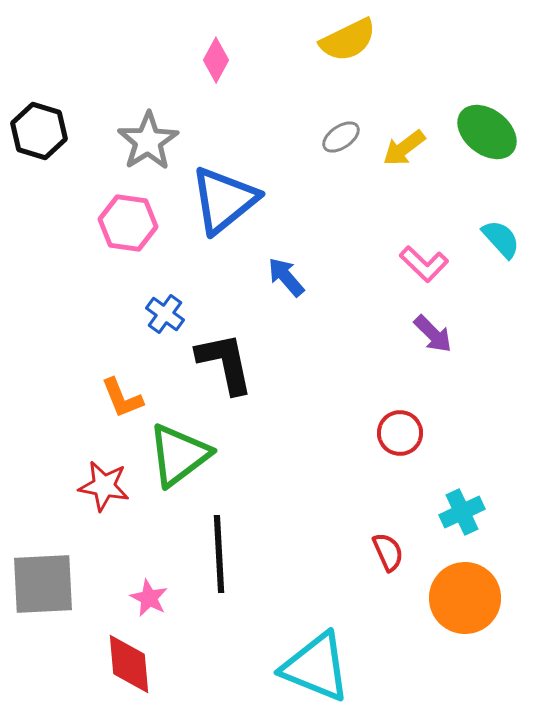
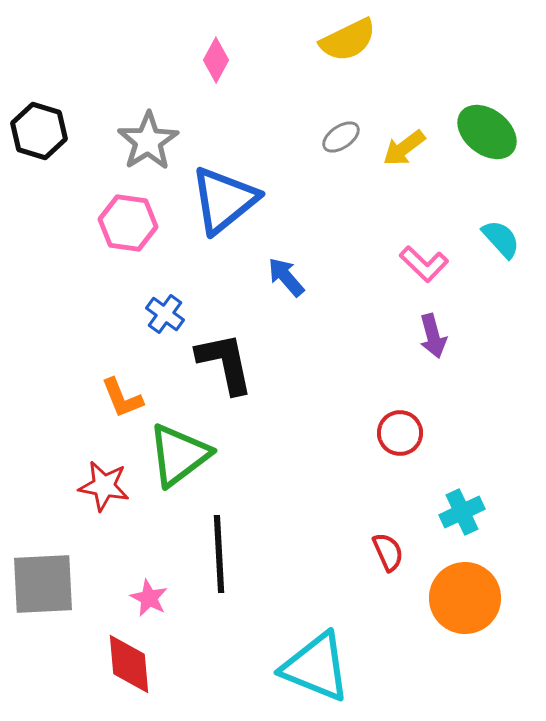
purple arrow: moved 2 px down; rotated 30 degrees clockwise
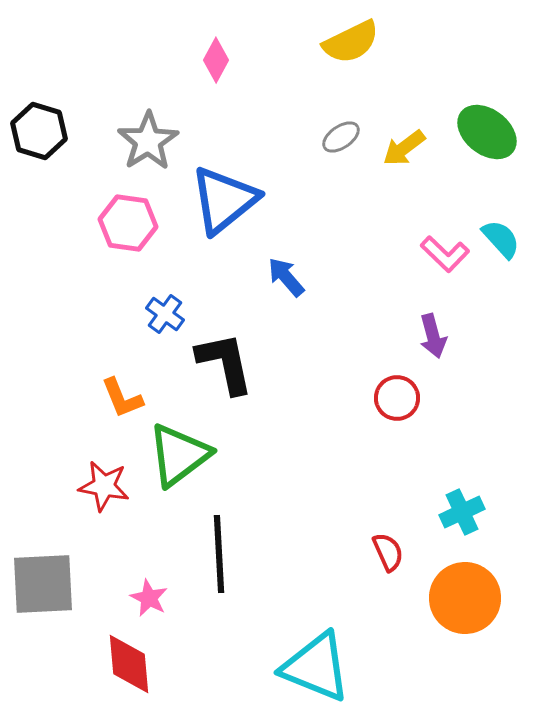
yellow semicircle: moved 3 px right, 2 px down
pink L-shape: moved 21 px right, 10 px up
red circle: moved 3 px left, 35 px up
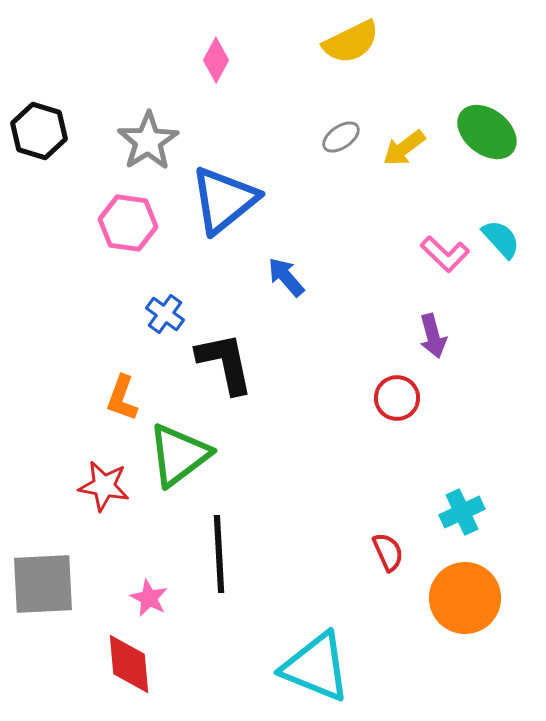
orange L-shape: rotated 42 degrees clockwise
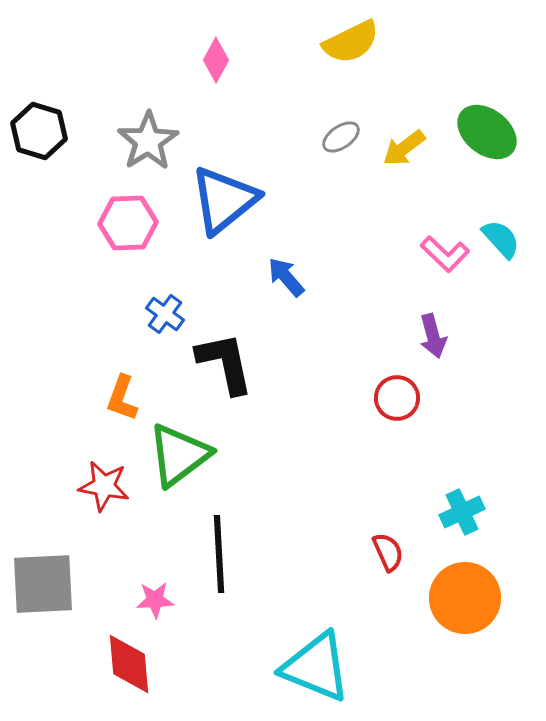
pink hexagon: rotated 10 degrees counterclockwise
pink star: moved 6 px right, 2 px down; rotated 30 degrees counterclockwise
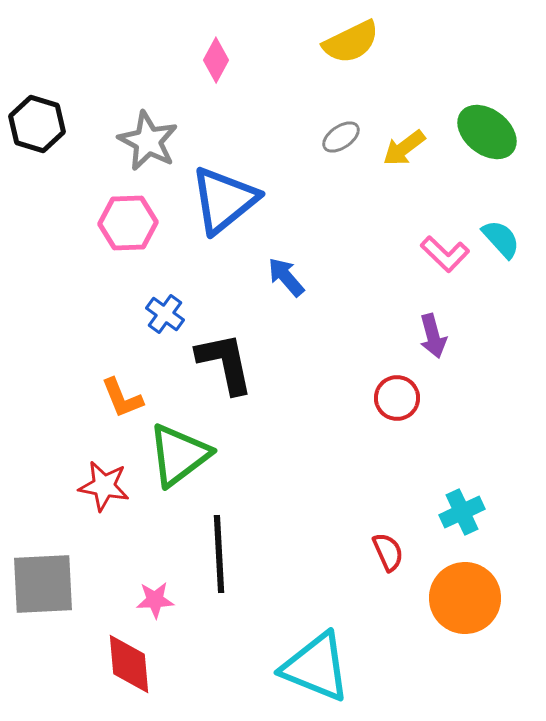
black hexagon: moved 2 px left, 7 px up
gray star: rotated 12 degrees counterclockwise
orange L-shape: rotated 42 degrees counterclockwise
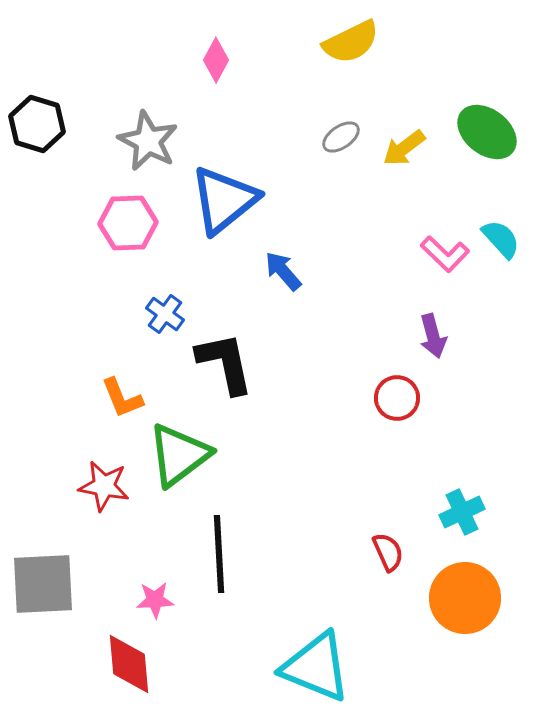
blue arrow: moved 3 px left, 6 px up
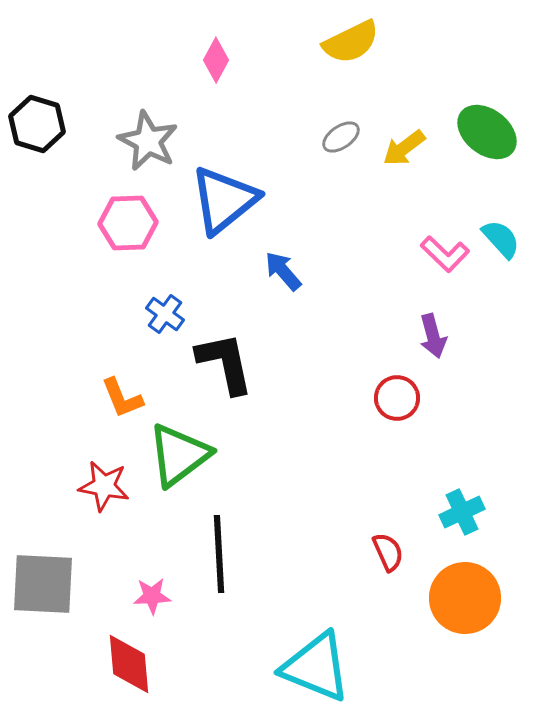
gray square: rotated 6 degrees clockwise
pink star: moved 3 px left, 4 px up
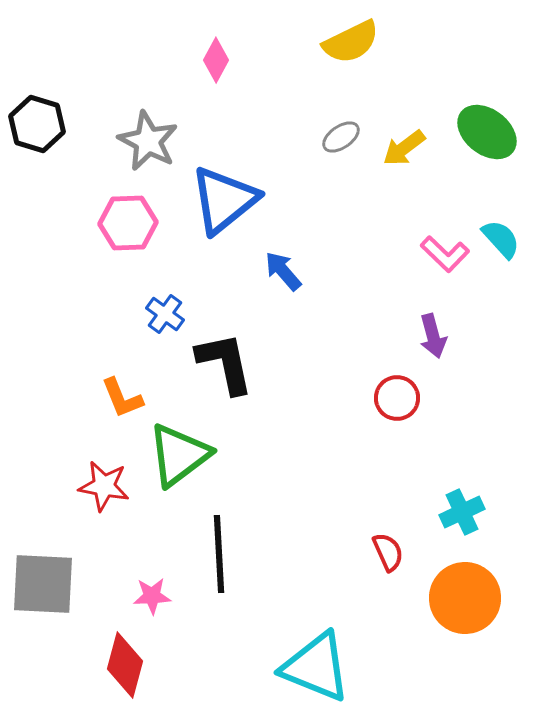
red diamond: moved 4 px left, 1 px down; rotated 20 degrees clockwise
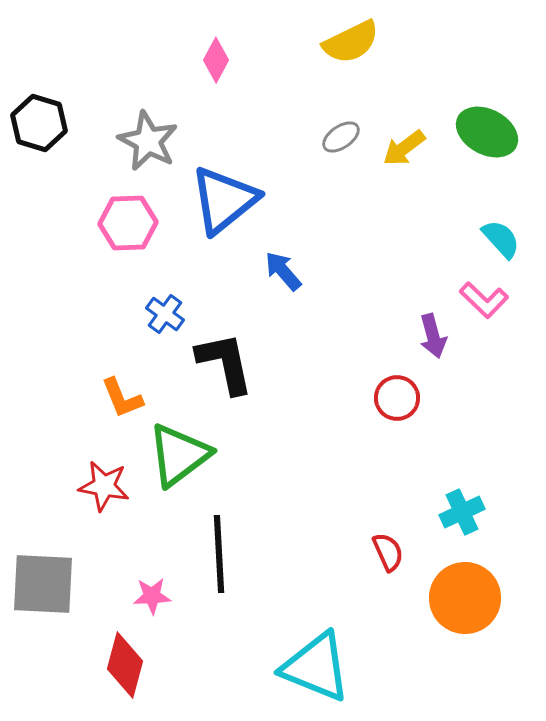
black hexagon: moved 2 px right, 1 px up
green ellipse: rotated 10 degrees counterclockwise
pink L-shape: moved 39 px right, 46 px down
